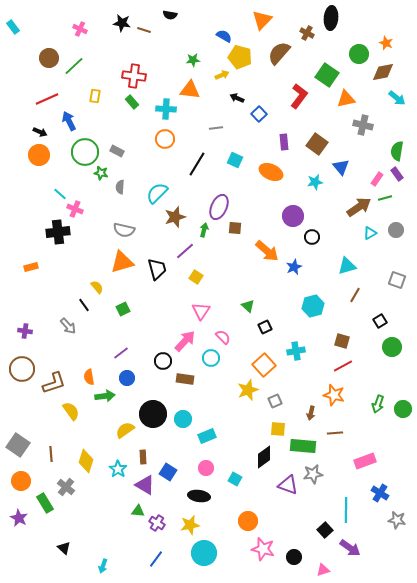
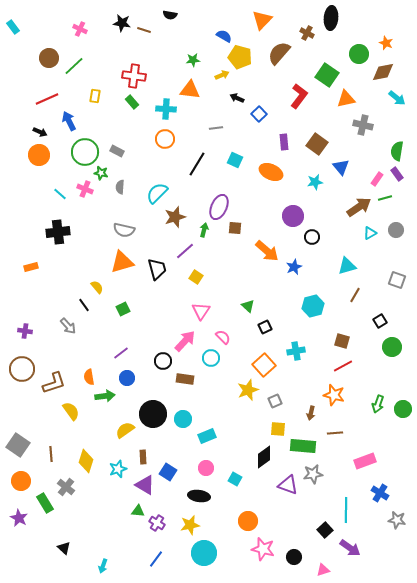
pink cross at (75, 209): moved 10 px right, 20 px up
cyan star at (118, 469): rotated 18 degrees clockwise
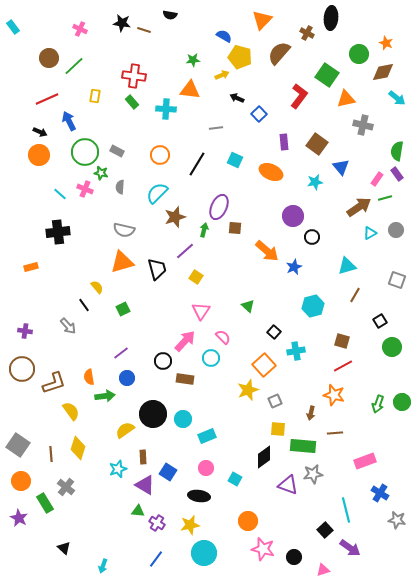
orange circle at (165, 139): moved 5 px left, 16 px down
black square at (265, 327): moved 9 px right, 5 px down; rotated 24 degrees counterclockwise
green circle at (403, 409): moved 1 px left, 7 px up
yellow diamond at (86, 461): moved 8 px left, 13 px up
cyan line at (346, 510): rotated 15 degrees counterclockwise
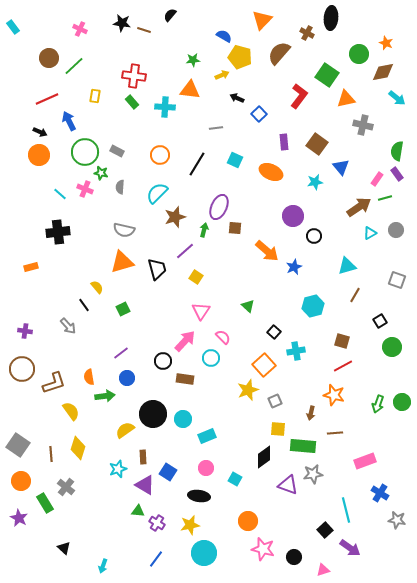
black semicircle at (170, 15): rotated 120 degrees clockwise
cyan cross at (166, 109): moved 1 px left, 2 px up
black circle at (312, 237): moved 2 px right, 1 px up
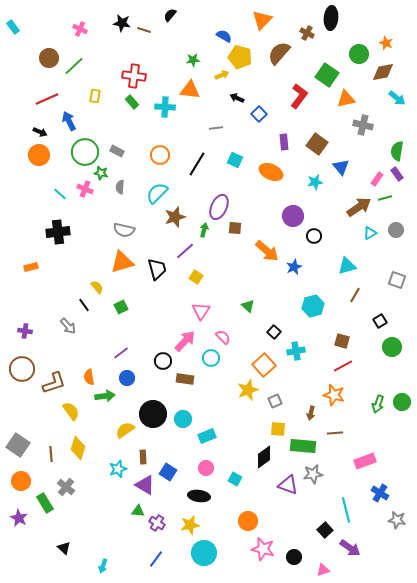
green square at (123, 309): moved 2 px left, 2 px up
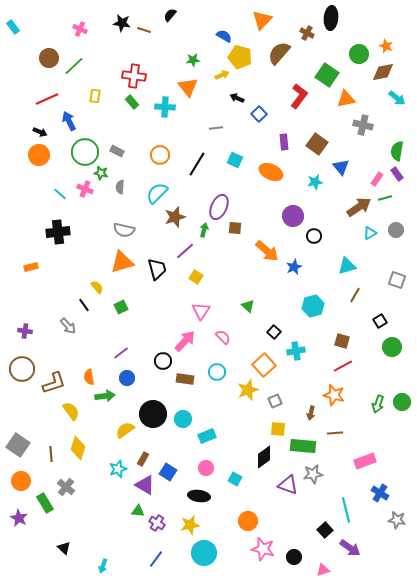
orange star at (386, 43): moved 3 px down
orange triangle at (190, 90): moved 2 px left, 3 px up; rotated 45 degrees clockwise
cyan circle at (211, 358): moved 6 px right, 14 px down
brown rectangle at (143, 457): moved 2 px down; rotated 32 degrees clockwise
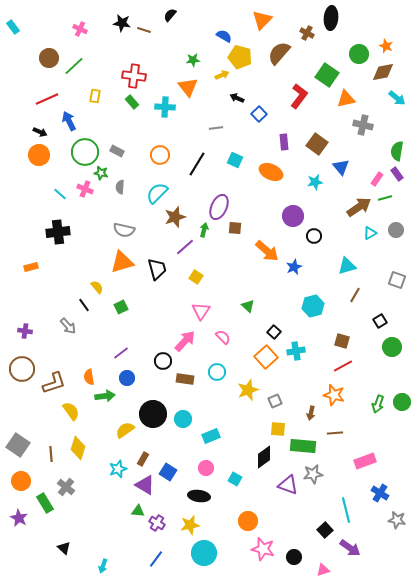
purple line at (185, 251): moved 4 px up
orange square at (264, 365): moved 2 px right, 8 px up
cyan rectangle at (207, 436): moved 4 px right
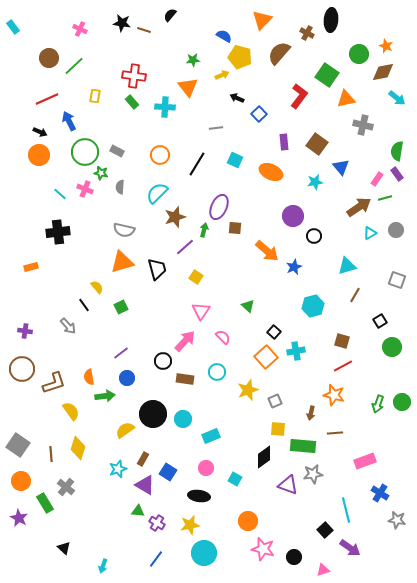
black ellipse at (331, 18): moved 2 px down
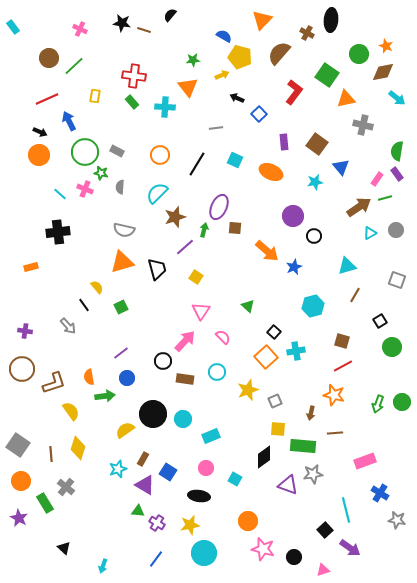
red L-shape at (299, 96): moved 5 px left, 4 px up
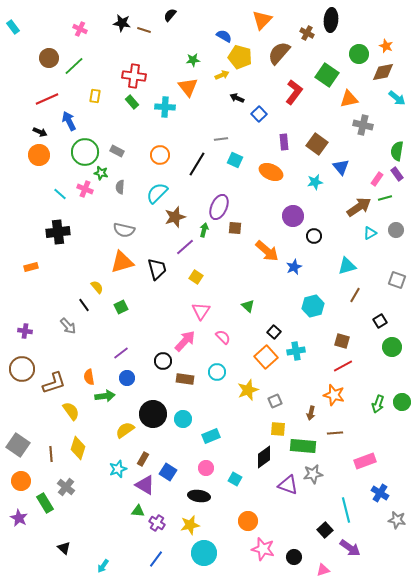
orange triangle at (346, 99): moved 3 px right
gray line at (216, 128): moved 5 px right, 11 px down
cyan arrow at (103, 566): rotated 16 degrees clockwise
